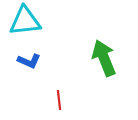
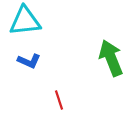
green arrow: moved 7 px right
red line: rotated 12 degrees counterclockwise
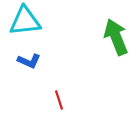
green arrow: moved 5 px right, 21 px up
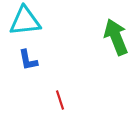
blue L-shape: moved 1 px left, 1 px up; rotated 55 degrees clockwise
red line: moved 1 px right
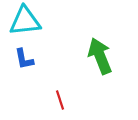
green arrow: moved 16 px left, 19 px down
blue L-shape: moved 4 px left, 1 px up
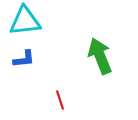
blue L-shape: rotated 85 degrees counterclockwise
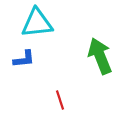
cyan triangle: moved 12 px right, 2 px down
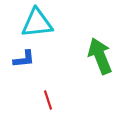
red line: moved 12 px left
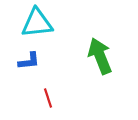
blue L-shape: moved 5 px right, 2 px down
red line: moved 2 px up
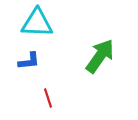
cyan triangle: rotated 8 degrees clockwise
green arrow: rotated 57 degrees clockwise
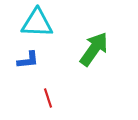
green arrow: moved 6 px left, 7 px up
blue L-shape: moved 1 px left, 1 px up
